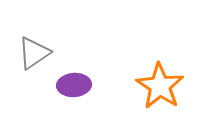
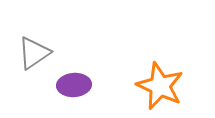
orange star: rotated 9 degrees counterclockwise
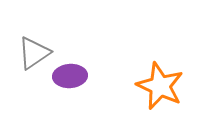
purple ellipse: moved 4 px left, 9 px up
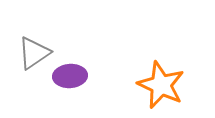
orange star: moved 1 px right, 1 px up
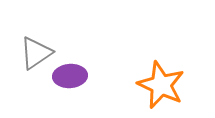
gray triangle: moved 2 px right
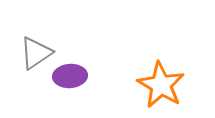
orange star: rotated 6 degrees clockwise
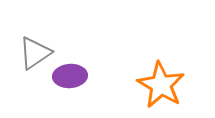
gray triangle: moved 1 px left
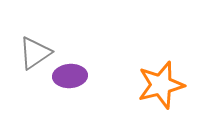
orange star: rotated 27 degrees clockwise
